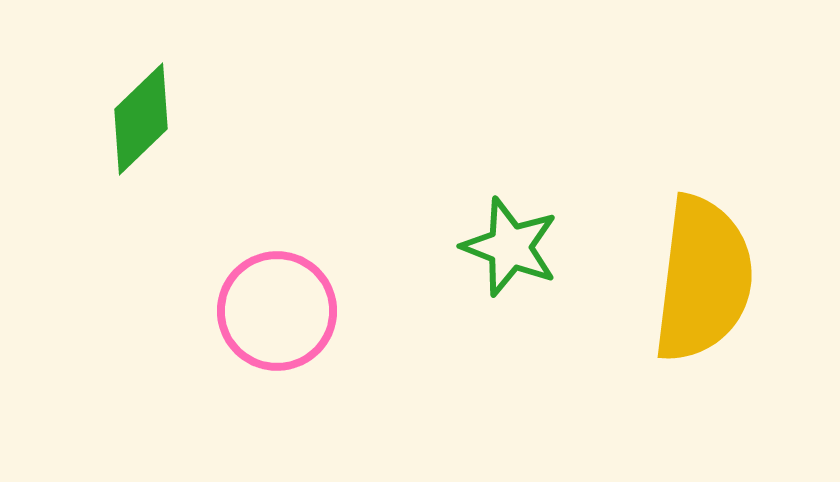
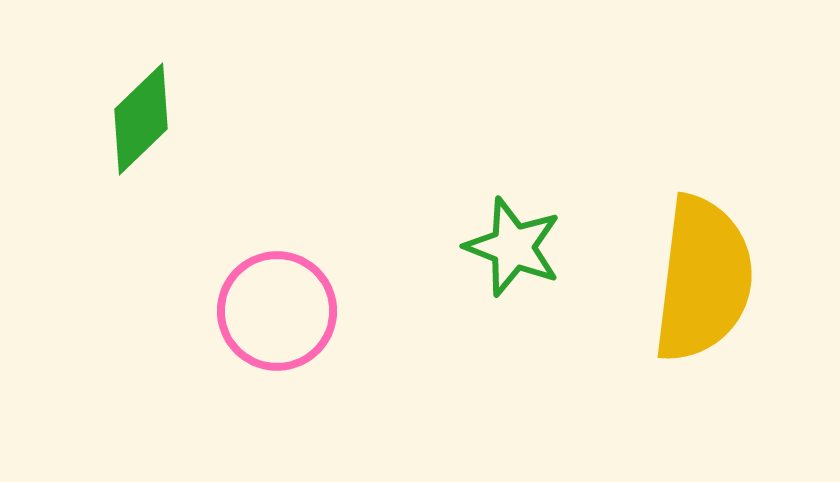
green star: moved 3 px right
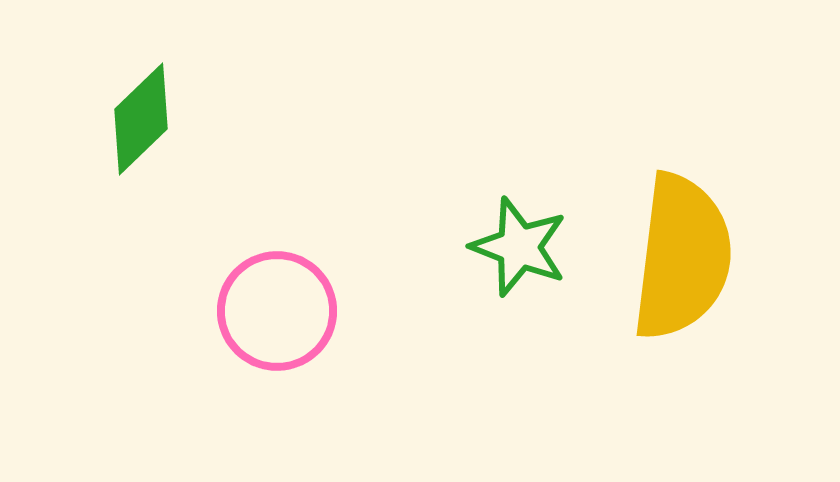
green star: moved 6 px right
yellow semicircle: moved 21 px left, 22 px up
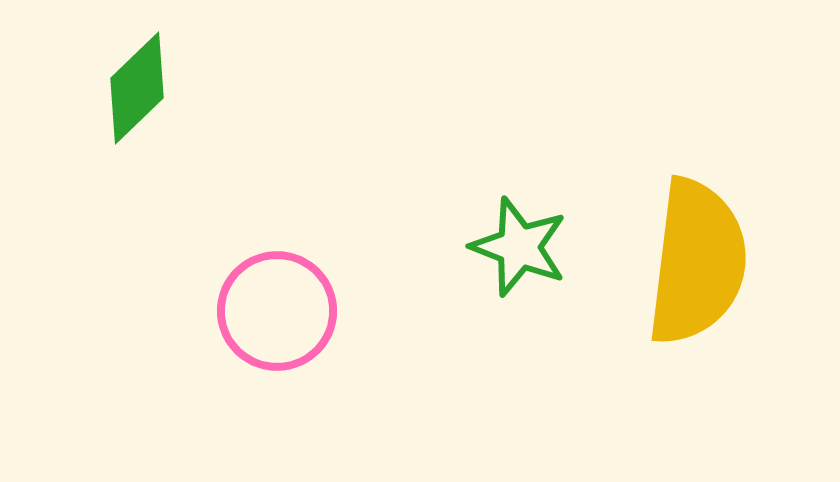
green diamond: moved 4 px left, 31 px up
yellow semicircle: moved 15 px right, 5 px down
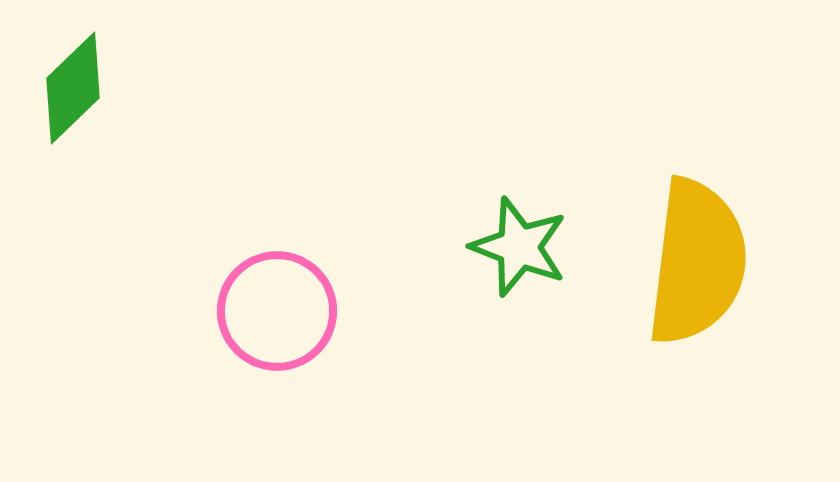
green diamond: moved 64 px left
